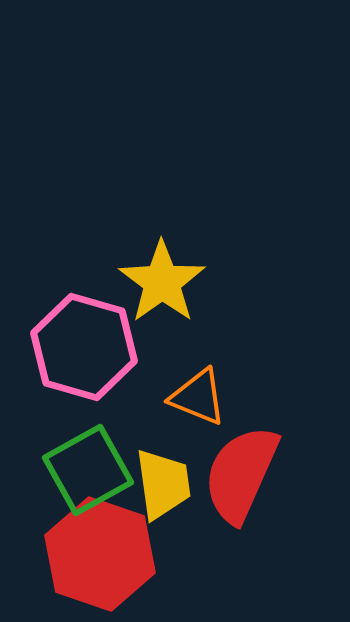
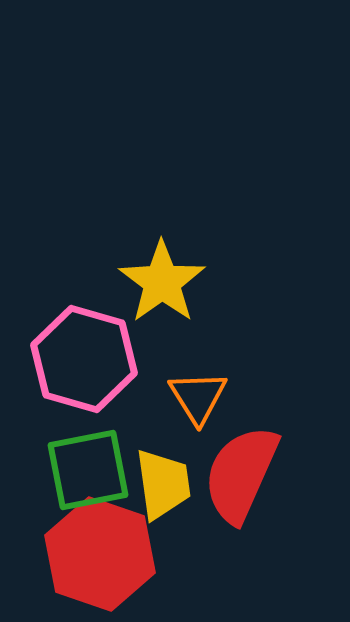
pink hexagon: moved 12 px down
orange triangle: rotated 36 degrees clockwise
green square: rotated 18 degrees clockwise
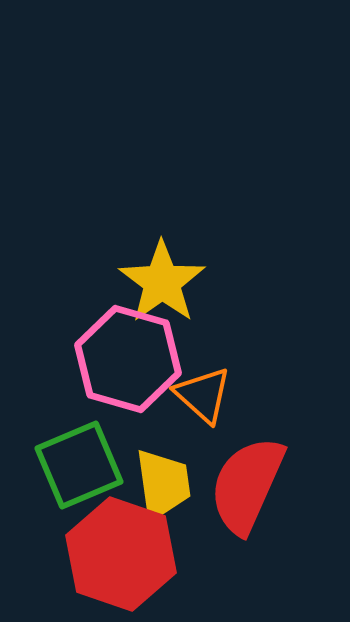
pink hexagon: moved 44 px right
orange triangle: moved 5 px right, 2 px up; rotated 16 degrees counterclockwise
green square: moved 9 px left, 5 px up; rotated 12 degrees counterclockwise
red semicircle: moved 6 px right, 11 px down
red hexagon: moved 21 px right
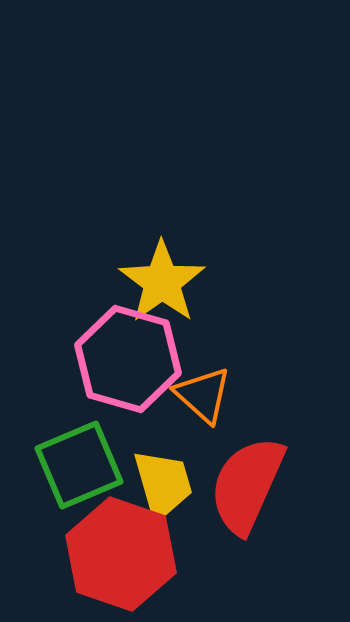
yellow trapezoid: rotated 8 degrees counterclockwise
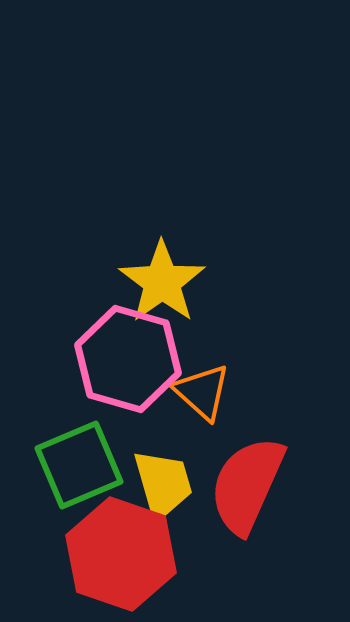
orange triangle: moved 1 px left, 3 px up
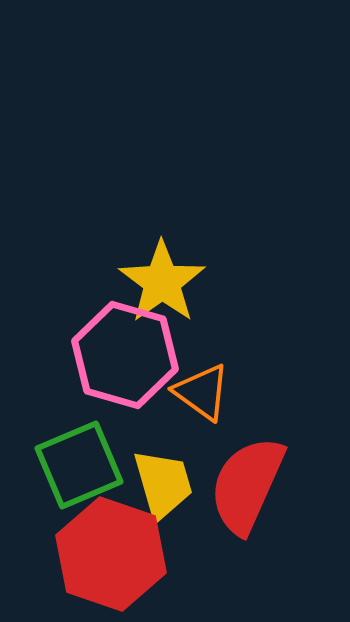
pink hexagon: moved 3 px left, 4 px up
orange triangle: rotated 6 degrees counterclockwise
red hexagon: moved 10 px left
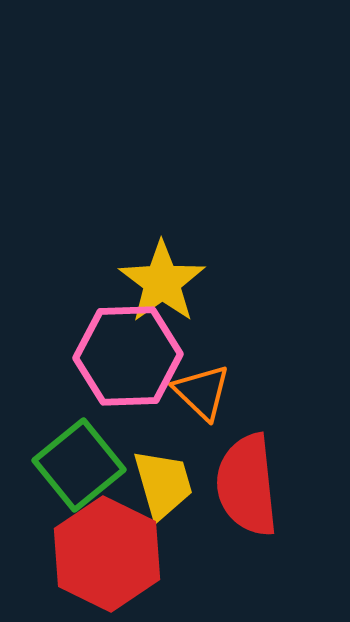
pink hexagon: moved 3 px right, 1 px down; rotated 18 degrees counterclockwise
orange triangle: rotated 8 degrees clockwise
green square: rotated 16 degrees counterclockwise
red semicircle: rotated 30 degrees counterclockwise
red hexagon: moved 4 px left; rotated 7 degrees clockwise
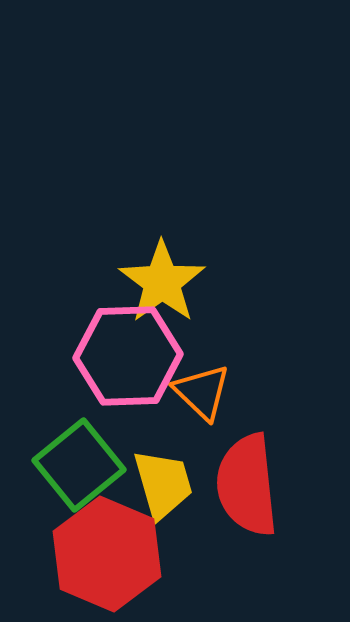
red hexagon: rotated 3 degrees counterclockwise
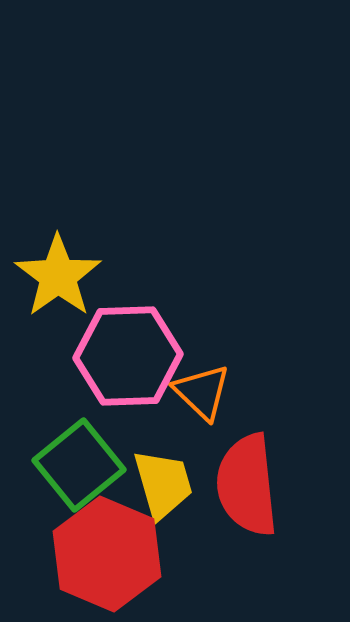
yellow star: moved 104 px left, 6 px up
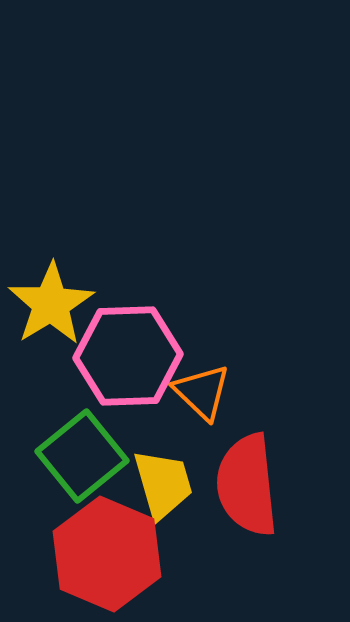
yellow star: moved 7 px left, 28 px down; rotated 4 degrees clockwise
green square: moved 3 px right, 9 px up
